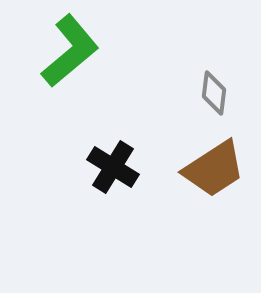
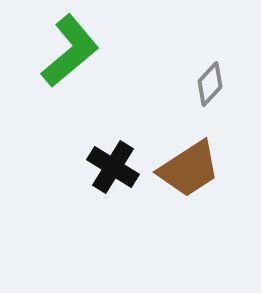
gray diamond: moved 4 px left, 9 px up; rotated 36 degrees clockwise
brown trapezoid: moved 25 px left
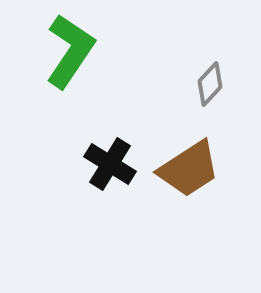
green L-shape: rotated 16 degrees counterclockwise
black cross: moved 3 px left, 3 px up
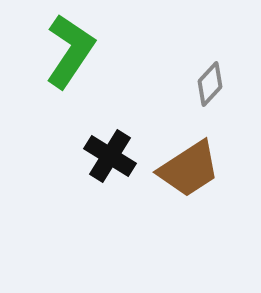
black cross: moved 8 px up
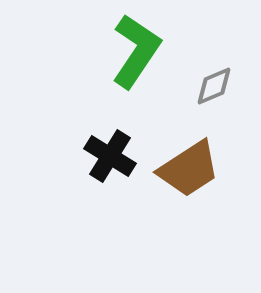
green L-shape: moved 66 px right
gray diamond: moved 4 px right, 2 px down; rotated 24 degrees clockwise
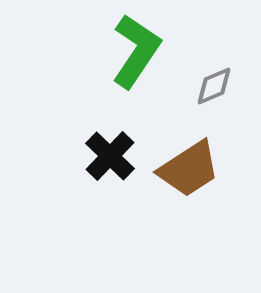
black cross: rotated 12 degrees clockwise
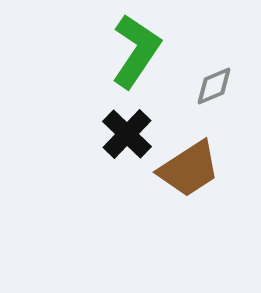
black cross: moved 17 px right, 22 px up
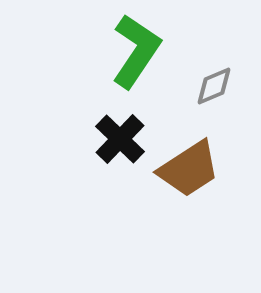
black cross: moved 7 px left, 5 px down
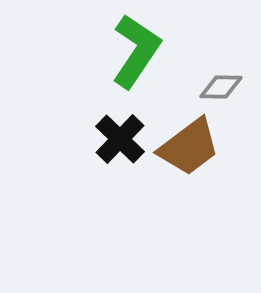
gray diamond: moved 7 px right, 1 px down; rotated 24 degrees clockwise
brown trapezoid: moved 22 px up; rotated 4 degrees counterclockwise
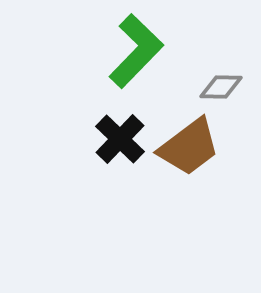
green L-shape: rotated 10 degrees clockwise
